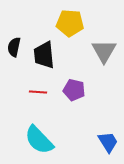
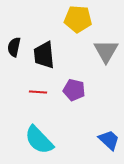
yellow pentagon: moved 8 px right, 4 px up
gray triangle: moved 2 px right
blue trapezoid: moved 1 px right, 2 px up; rotated 15 degrees counterclockwise
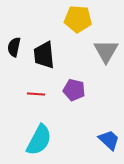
red line: moved 2 px left, 2 px down
cyan semicircle: rotated 108 degrees counterclockwise
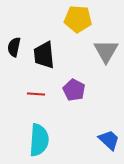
purple pentagon: rotated 15 degrees clockwise
cyan semicircle: rotated 24 degrees counterclockwise
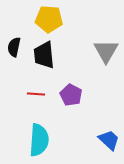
yellow pentagon: moved 29 px left
purple pentagon: moved 3 px left, 5 px down
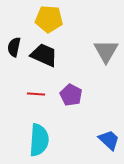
black trapezoid: rotated 120 degrees clockwise
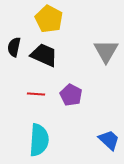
yellow pentagon: rotated 24 degrees clockwise
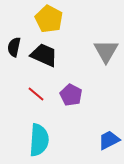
red line: rotated 36 degrees clockwise
blue trapezoid: rotated 70 degrees counterclockwise
